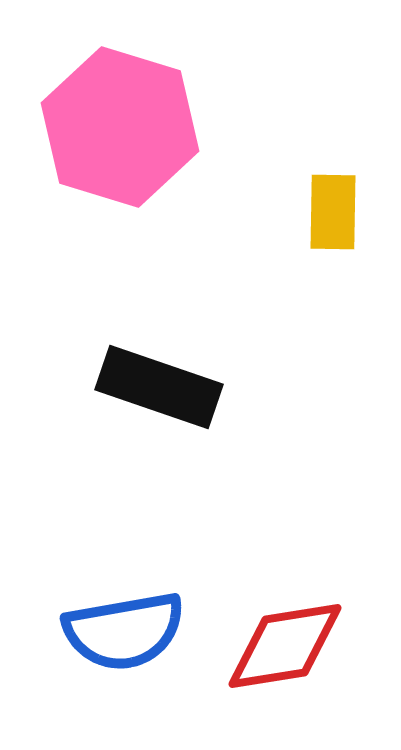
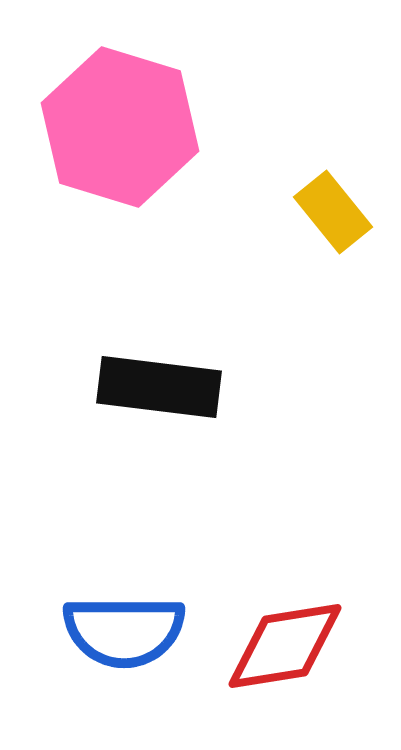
yellow rectangle: rotated 40 degrees counterclockwise
black rectangle: rotated 12 degrees counterclockwise
blue semicircle: rotated 10 degrees clockwise
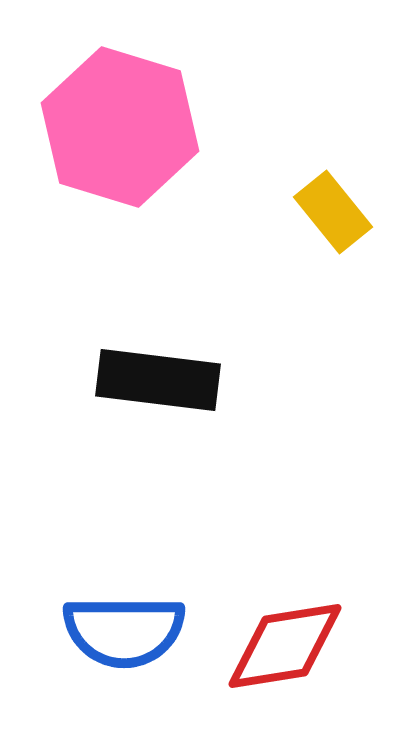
black rectangle: moved 1 px left, 7 px up
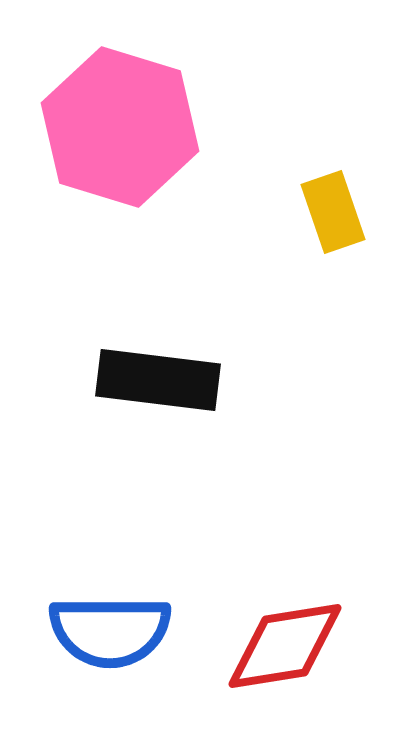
yellow rectangle: rotated 20 degrees clockwise
blue semicircle: moved 14 px left
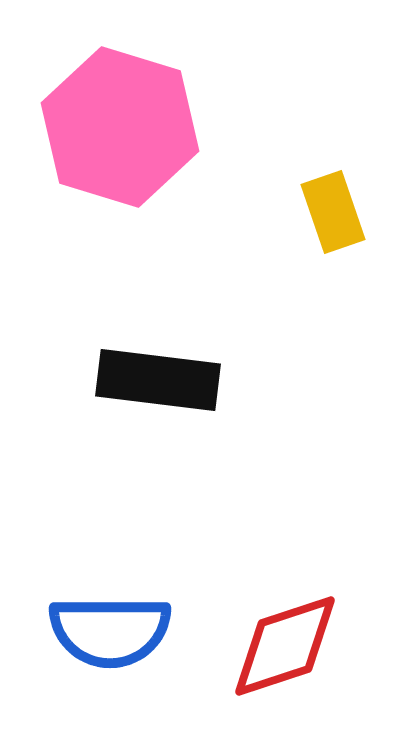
red diamond: rotated 9 degrees counterclockwise
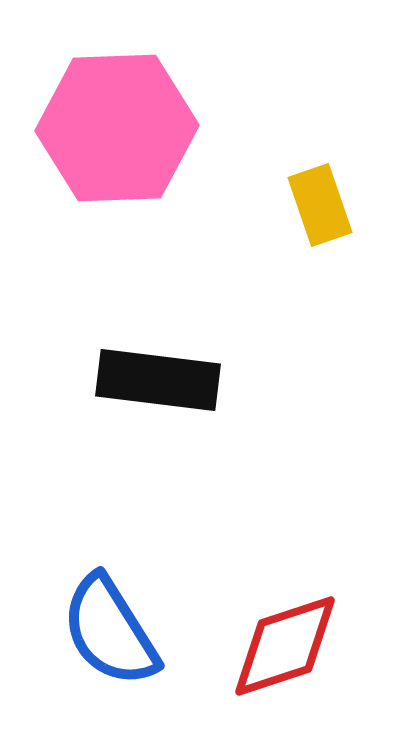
pink hexagon: moved 3 px left, 1 px down; rotated 19 degrees counterclockwise
yellow rectangle: moved 13 px left, 7 px up
blue semicircle: rotated 58 degrees clockwise
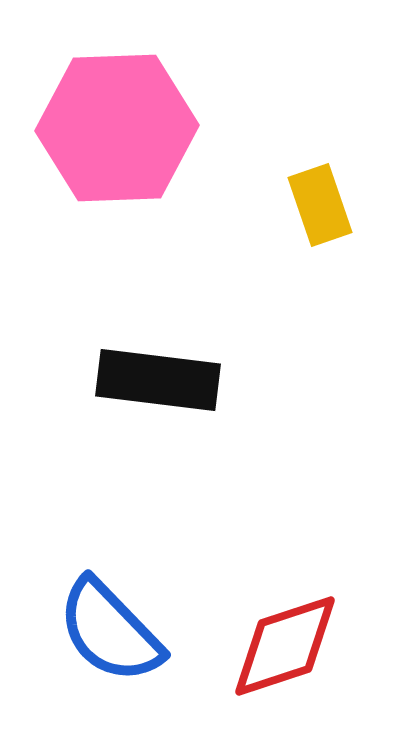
blue semicircle: rotated 12 degrees counterclockwise
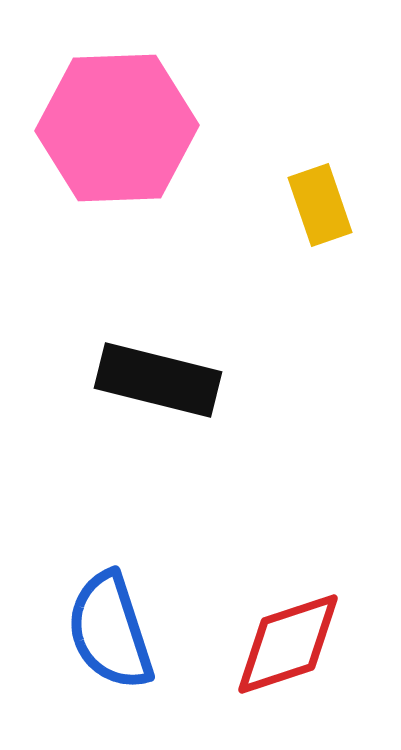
black rectangle: rotated 7 degrees clockwise
blue semicircle: rotated 26 degrees clockwise
red diamond: moved 3 px right, 2 px up
